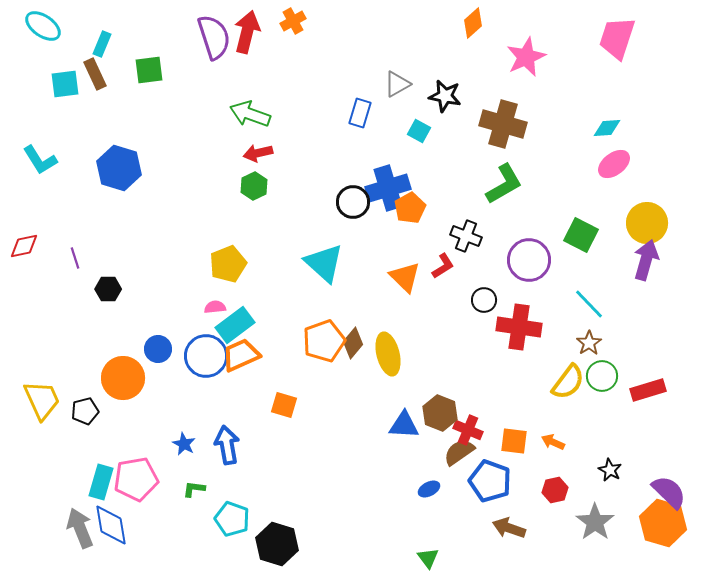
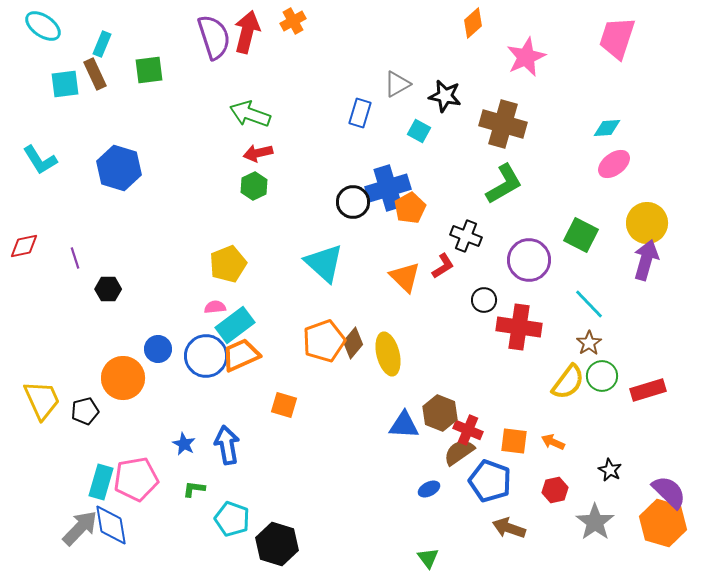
gray arrow at (80, 528): rotated 66 degrees clockwise
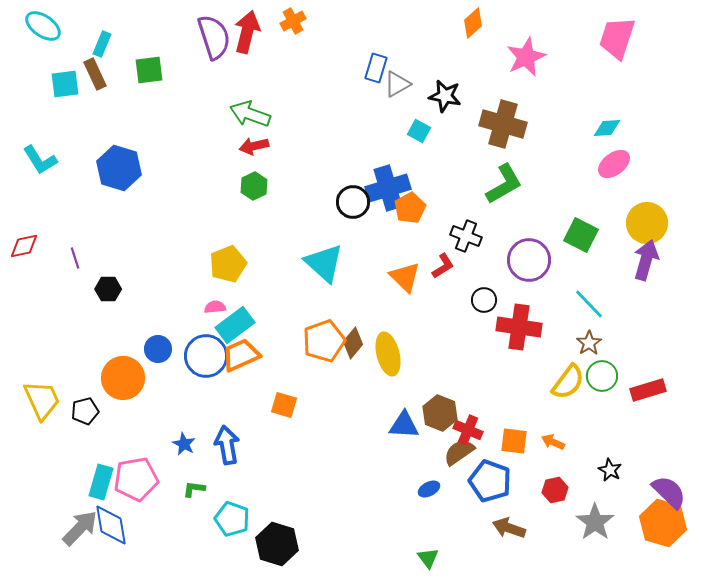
blue rectangle at (360, 113): moved 16 px right, 45 px up
red arrow at (258, 153): moved 4 px left, 7 px up
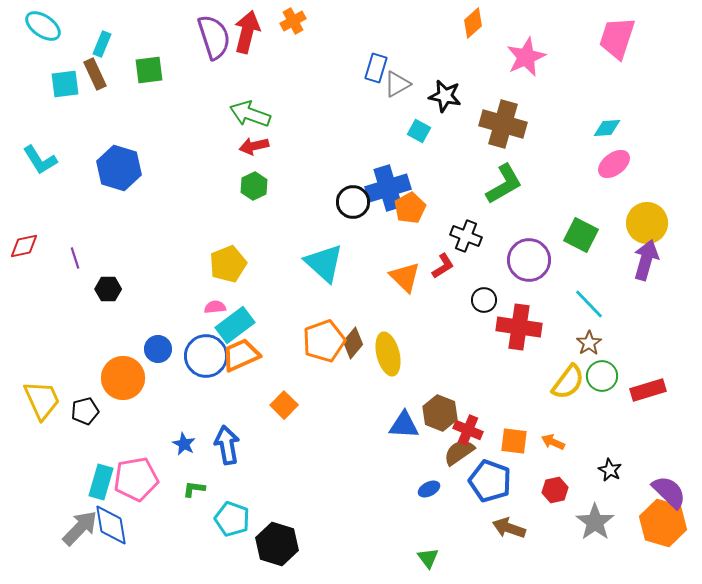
orange square at (284, 405): rotated 28 degrees clockwise
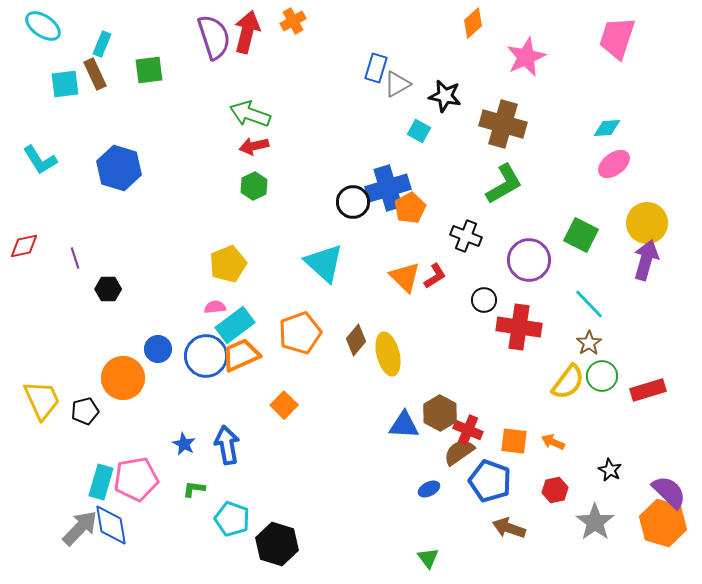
red L-shape at (443, 266): moved 8 px left, 10 px down
orange pentagon at (324, 341): moved 24 px left, 8 px up
brown diamond at (353, 343): moved 3 px right, 3 px up
brown hexagon at (440, 413): rotated 8 degrees clockwise
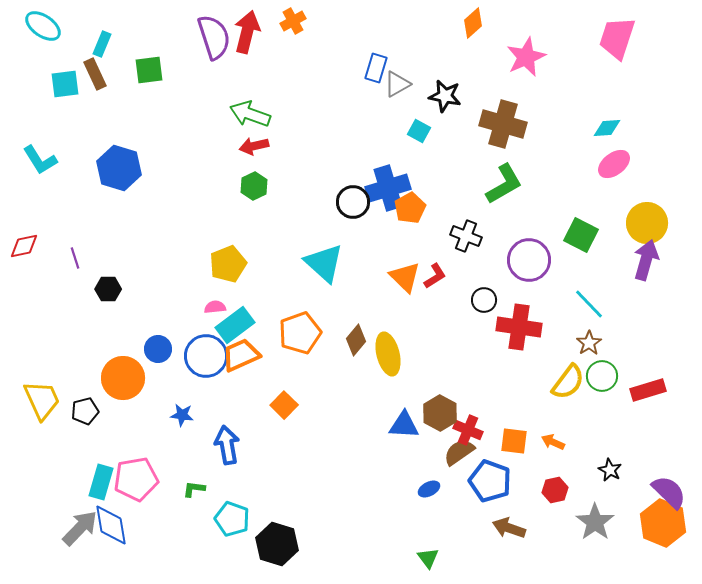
blue star at (184, 444): moved 2 px left, 29 px up; rotated 20 degrees counterclockwise
orange hexagon at (663, 523): rotated 6 degrees clockwise
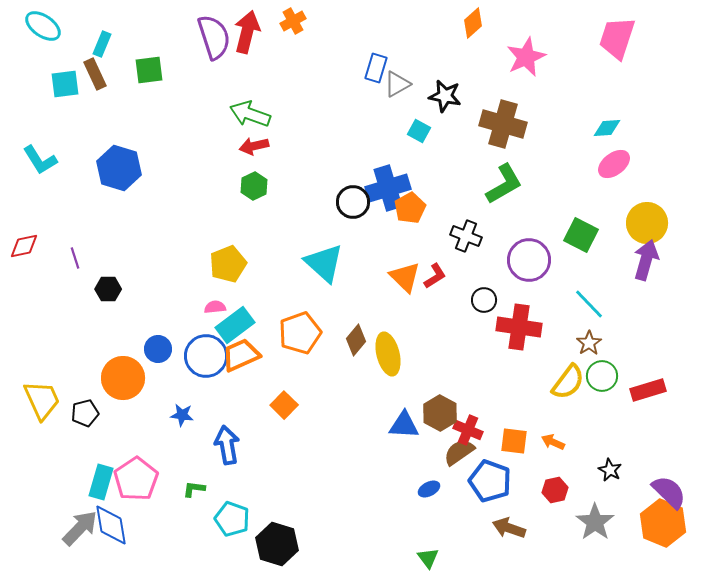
black pentagon at (85, 411): moved 2 px down
pink pentagon at (136, 479): rotated 24 degrees counterclockwise
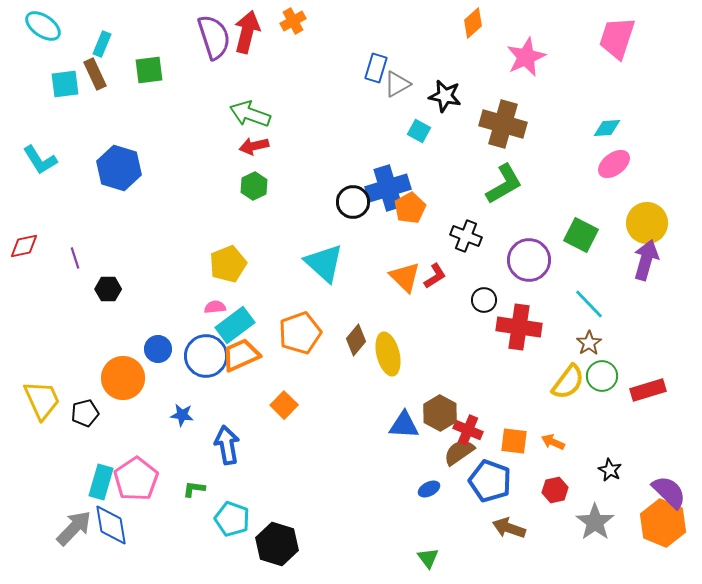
gray arrow at (80, 528): moved 6 px left
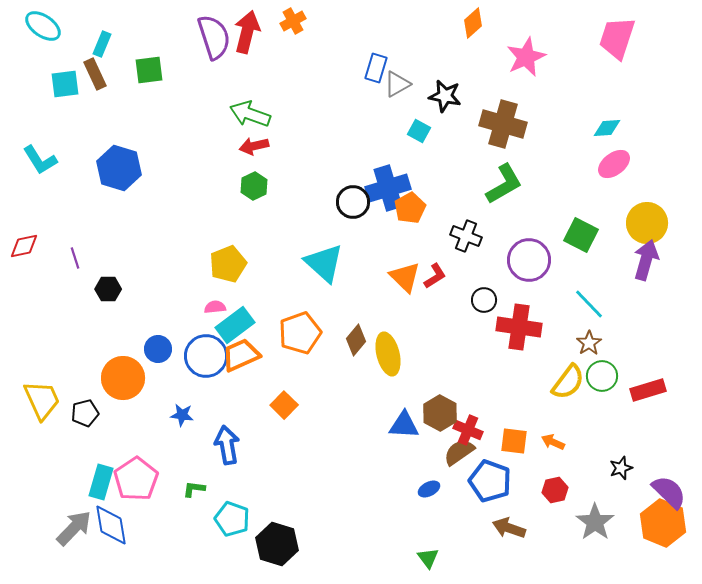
black star at (610, 470): moved 11 px right, 2 px up; rotated 25 degrees clockwise
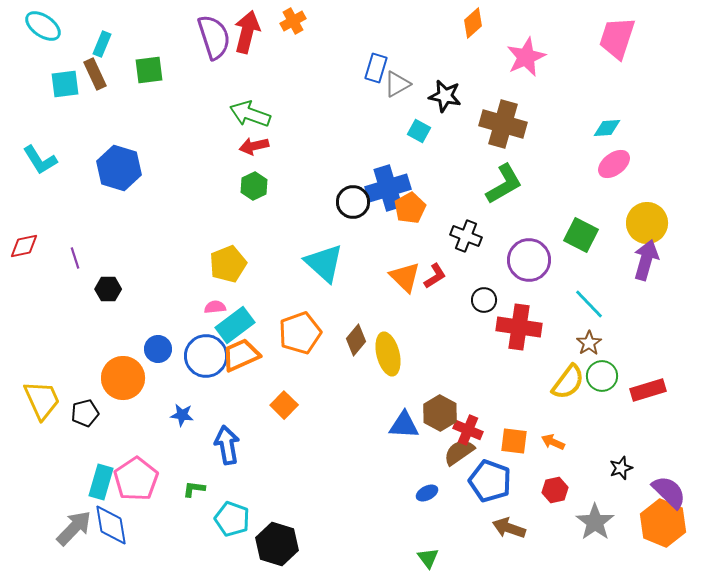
blue ellipse at (429, 489): moved 2 px left, 4 px down
